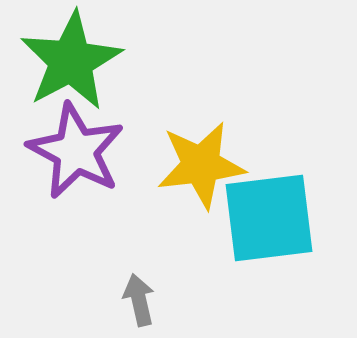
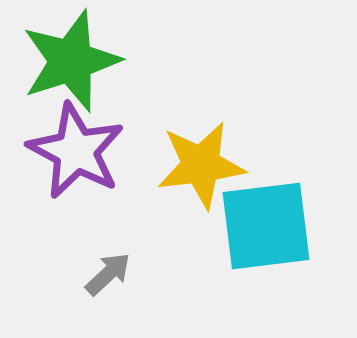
green star: rotated 10 degrees clockwise
cyan square: moved 3 px left, 8 px down
gray arrow: moved 31 px left, 26 px up; rotated 60 degrees clockwise
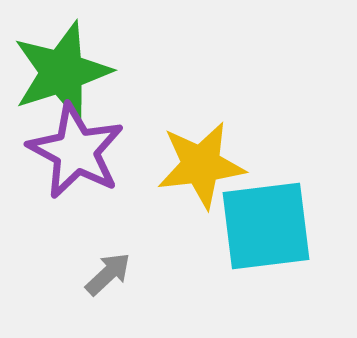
green star: moved 9 px left, 11 px down
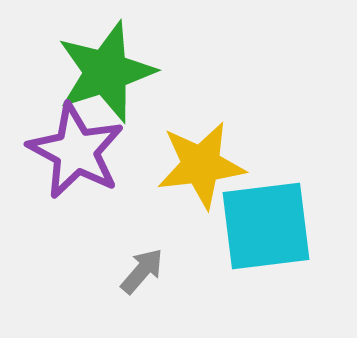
green star: moved 44 px right
gray arrow: moved 34 px right, 3 px up; rotated 6 degrees counterclockwise
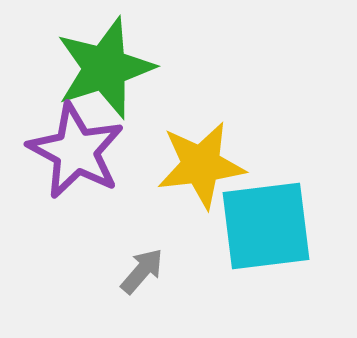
green star: moved 1 px left, 4 px up
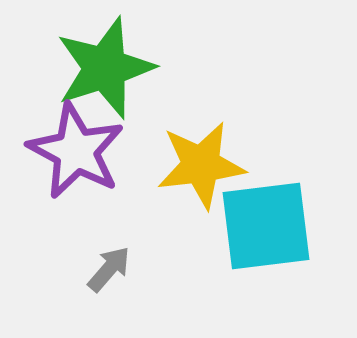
gray arrow: moved 33 px left, 2 px up
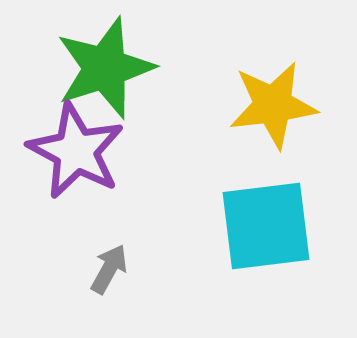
yellow star: moved 72 px right, 60 px up
gray arrow: rotated 12 degrees counterclockwise
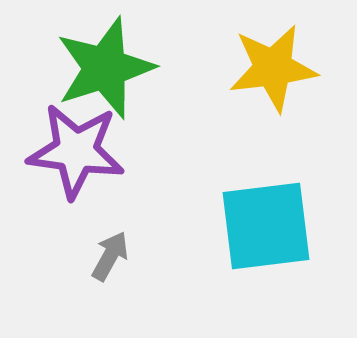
yellow star: moved 37 px up
purple star: rotated 20 degrees counterclockwise
gray arrow: moved 1 px right, 13 px up
